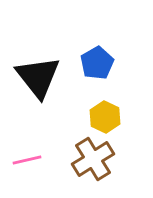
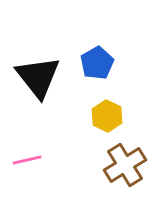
yellow hexagon: moved 2 px right, 1 px up
brown cross: moved 32 px right, 6 px down
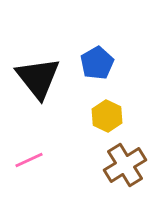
black triangle: moved 1 px down
pink line: moved 2 px right; rotated 12 degrees counterclockwise
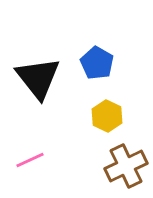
blue pentagon: rotated 12 degrees counterclockwise
pink line: moved 1 px right
brown cross: moved 1 px right, 1 px down; rotated 6 degrees clockwise
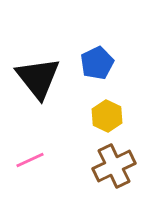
blue pentagon: rotated 16 degrees clockwise
brown cross: moved 12 px left
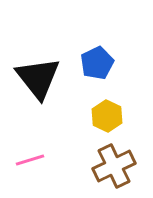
pink line: rotated 8 degrees clockwise
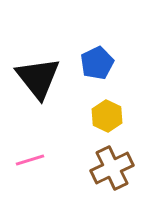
brown cross: moved 2 px left, 2 px down
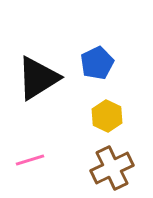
black triangle: rotated 36 degrees clockwise
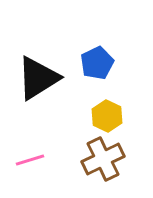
brown cross: moved 9 px left, 9 px up
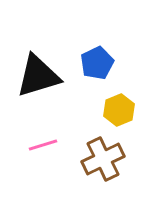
black triangle: moved 2 px up; rotated 15 degrees clockwise
yellow hexagon: moved 12 px right, 6 px up; rotated 12 degrees clockwise
pink line: moved 13 px right, 15 px up
